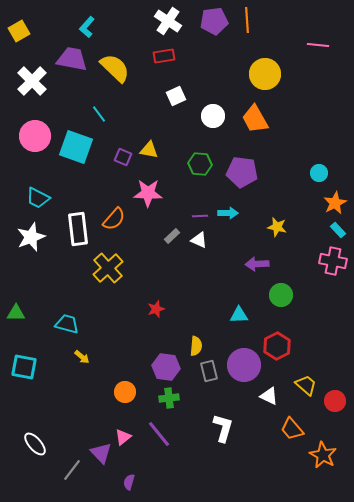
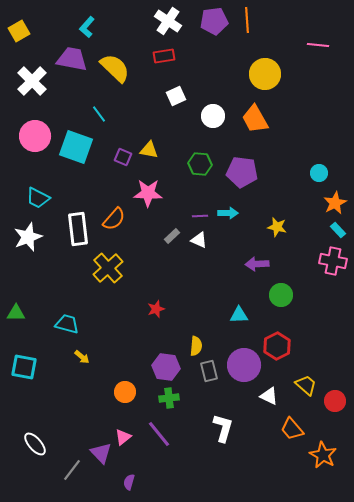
white star at (31, 237): moved 3 px left
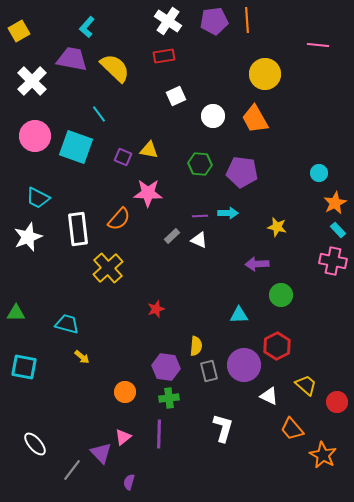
orange semicircle at (114, 219): moved 5 px right
red circle at (335, 401): moved 2 px right, 1 px down
purple line at (159, 434): rotated 40 degrees clockwise
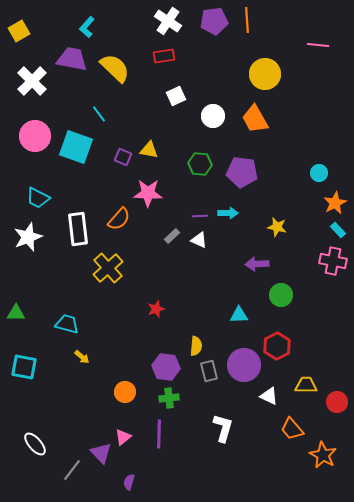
yellow trapezoid at (306, 385): rotated 40 degrees counterclockwise
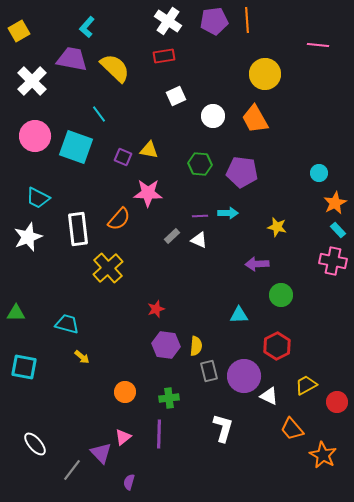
purple circle at (244, 365): moved 11 px down
purple hexagon at (166, 367): moved 22 px up
yellow trapezoid at (306, 385): rotated 30 degrees counterclockwise
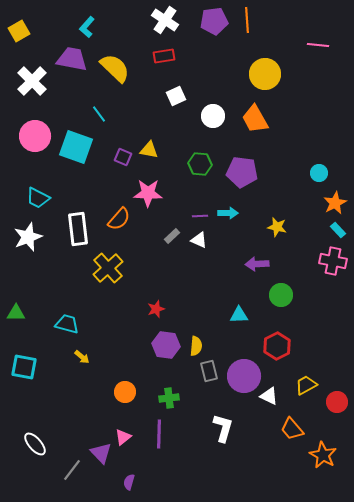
white cross at (168, 21): moved 3 px left, 1 px up
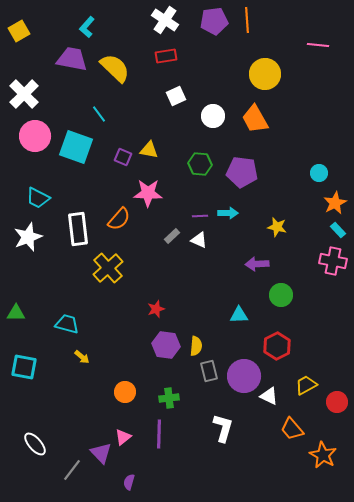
red rectangle at (164, 56): moved 2 px right
white cross at (32, 81): moved 8 px left, 13 px down
